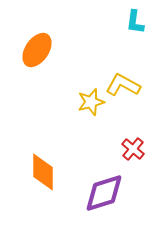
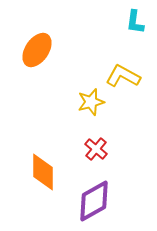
yellow L-shape: moved 9 px up
red cross: moved 37 px left
purple diamond: moved 10 px left, 8 px down; rotated 12 degrees counterclockwise
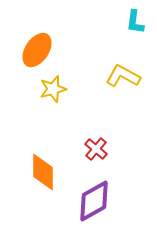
yellow star: moved 38 px left, 13 px up
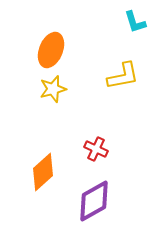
cyan L-shape: rotated 25 degrees counterclockwise
orange ellipse: moved 14 px right; rotated 12 degrees counterclockwise
yellow L-shape: rotated 140 degrees clockwise
red cross: rotated 15 degrees counterclockwise
orange diamond: rotated 48 degrees clockwise
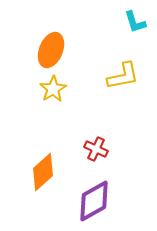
yellow star: rotated 16 degrees counterclockwise
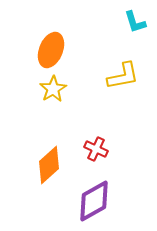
orange diamond: moved 6 px right, 7 px up
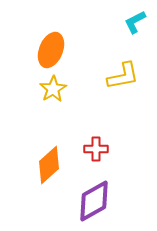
cyan L-shape: rotated 80 degrees clockwise
red cross: rotated 25 degrees counterclockwise
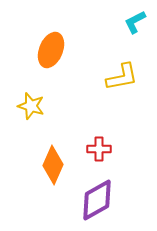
yellow L-shape: moved 1 px left, 1 px down
yellow star: moved 22 px left, 17 px down; rotated 24 degrees counterclockwise
red cross: moved 3 px right
orange diamond: moved 4 px right; rotated 24 degrees counterclockwise
purple diamond: moved 3 px right, 1 px up
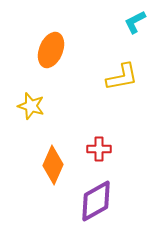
purple diamond: moved 1 px left, 1 px down
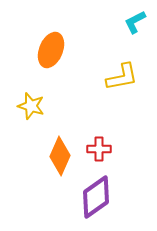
orange diamond: moved 7 px right, 9 px up
purple diamond: moved 4 px up; rotated 6 degrees counterclockwise
